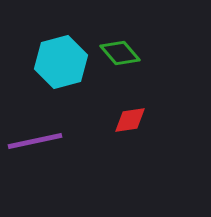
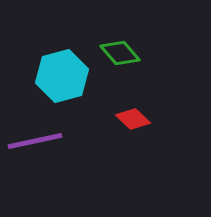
cyan hexagon: moved 1 px right, 14 px down
red diamond: moved 3 px right, 1 px up; rotated 52 degrees clockwise
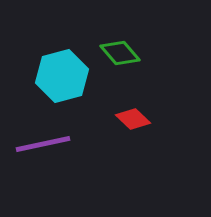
purple line: moved 8 px right, 3 px down
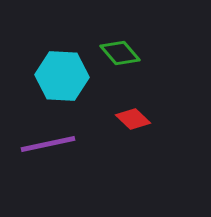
cyan hexagon: rotated 18 degrees clockwise
purple line: moved 5 px right
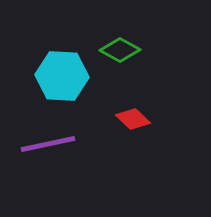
green diamond: moved 3 px up; rotated 21 degrees counterclockwise
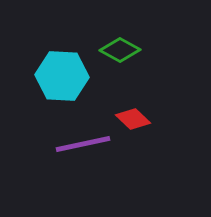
purple line: moved 35 px right
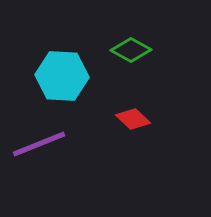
green diamond: moved 11 px right
purple line: moved 44 px left; rotated 10 degrees counterclockwise
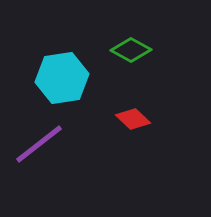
cyan hexagon: moved 2 px down; rotated 12 degrees counterclockwise
purple line: rotated 16 degrees counterclockwise
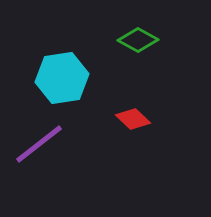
green diamond: moved 7 px right, 10 px up
